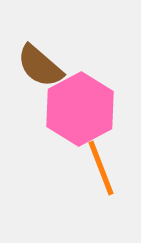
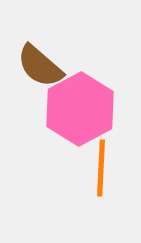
orange line: rotated 24 degrees clockwise
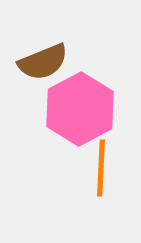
brown semicircle: moved 3 px right, 4 px up; rotated 63 degrees counterclockwise
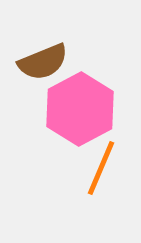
orange line: rotated 20 degrees clockwise
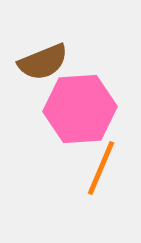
pink hexagon: rotated 24 degrees clockwise
